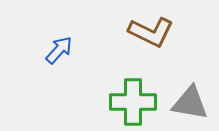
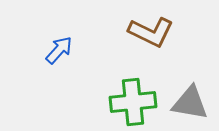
green cross: rotated 6 degrees counterclockwise
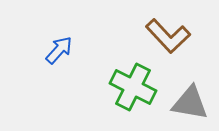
brown L-shape: moved 17 px right, 4 px down; rotated 21 degrees clockwise
green cross: moved 15 px up; rotated 33 degrees clockwise
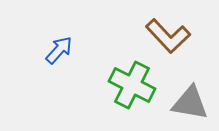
green cross: moved 1 px left, 2 px up
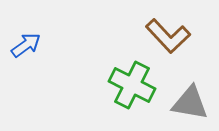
blue arrow: moved 33 px left, 5 px up; rotated 12 degrees clockwise
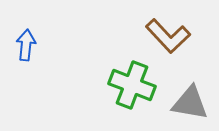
blue arrow: rotated 48 degrees counterclockwise
green cross: rotated 6 degrees counterclockwise
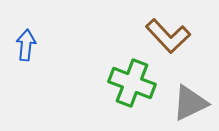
green cross: moved 2 px up
gray triangle: rotated 36 degrees counterclockwise
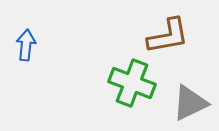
brown L-shape: rotated 57 degrees counterclockwise
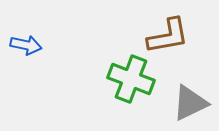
blue arrow: rotated 96 degrees clockwise
green cross: moved 1 px left, 4 px up
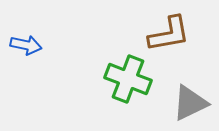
brown L-shape: moved 1 px right, 2 px up
green cross: moved 3 px left
